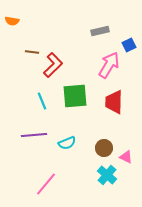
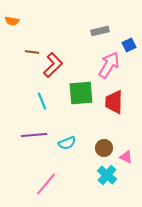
green square: moved 6 px right, 3 px up
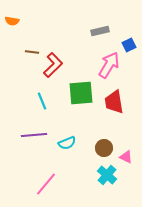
red trapezoid: rotated 10 degrees counterclockwise
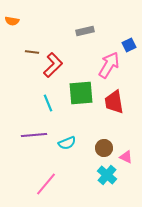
gray rectangle: moved 15 px left
cyan line: moved 6 px right, 2 px down
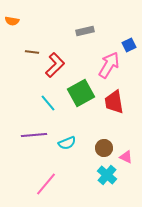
red L-shape: moved 2 px right
green square: rotated 24 degrees counterclockwise
cyan line: rotated 18 degrees counterclockwise
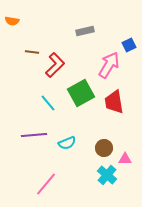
pink triangle: moved 1 px left, 2 px down; rotated 24 degrees counterclockwise
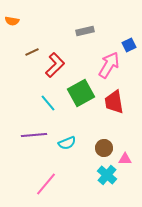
brown line: rotated 32 degrees counterclockwise
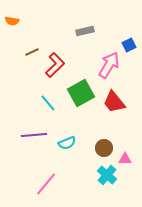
red trapezoid: rotated 30 degrees counterclockwise
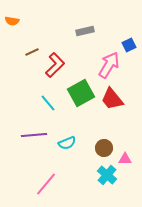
red trapezoid: moved 2 px left, 3 px up
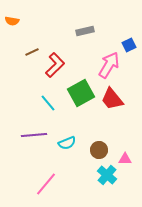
brown circle: moved 5 px left, 2 px down
